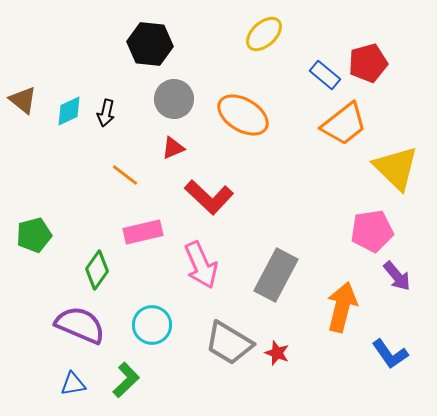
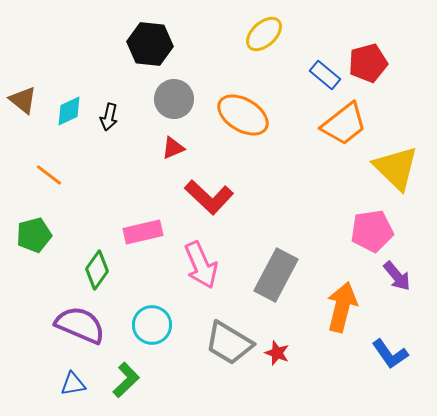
black arrow: moved 3 px right, 4 px down
orange line: moved 76 px left
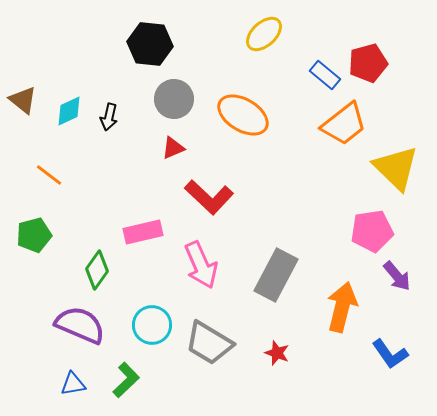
gray trapezoid: moved 20 px left
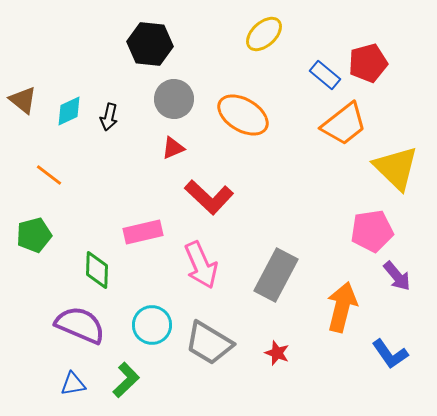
green diamond: rotated 33 degrees counterclockwise
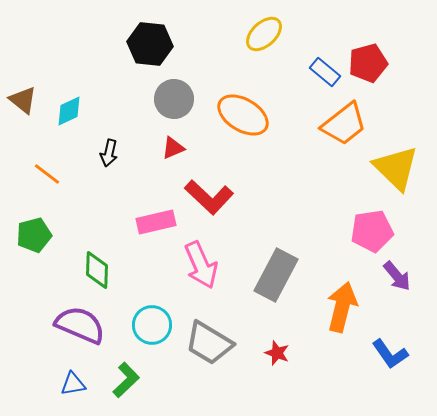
blue rectangle: moved 3 px up
black arrow: moved 36 px down
orange line: moved 2 px left, 1 px up
pink rectangle: moved 13 px right, 10 px up
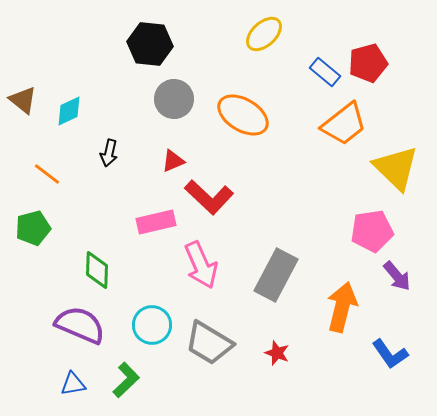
red triangle: moved 13 px down
green pentagon: moved 1 px left, 7 px up
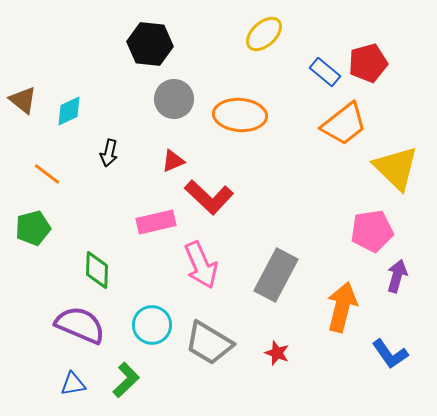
orange ellipse: moved 3 px left; rotated 27 degrees counterclockwise
purple arrow: rotated 124 degrees counterclockwise
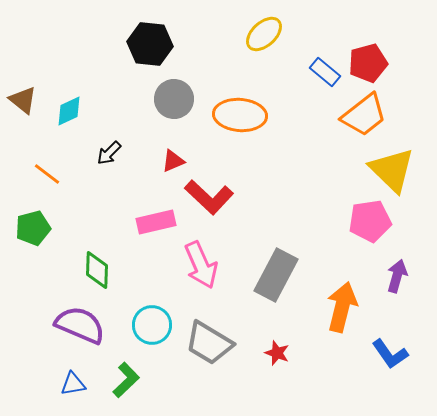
orange trapezoid: moved 20 px right, 9 px up
black arrow: rotated 32 degrees clockwise
yellow triangle: moved 4 px left, 2 px down
pink pentagon: moved 2 px left, 10 px up
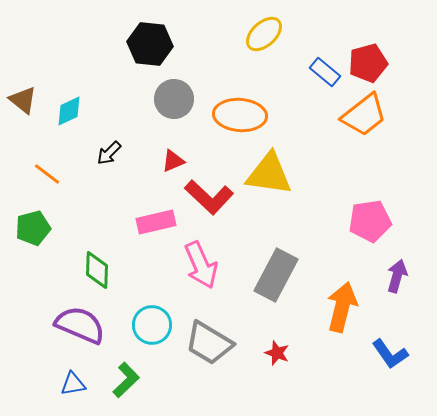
yellow triangle: moved 123 px left, 4 px down; rotated 36 degrees counterclockwise
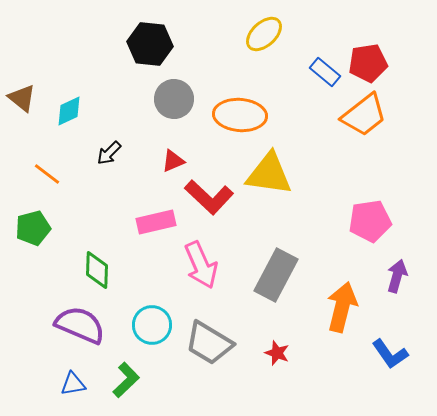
red pentagon: rotated 6 degrees clockwise
brown triangle: moved 1 px left, 2 px up
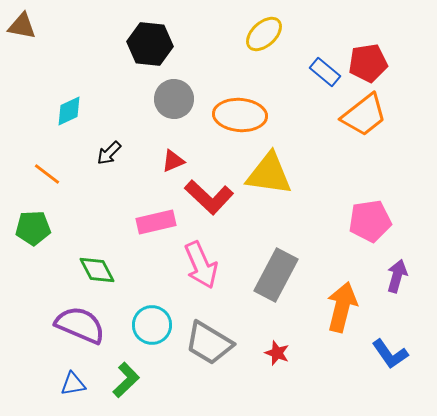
brown triangle: moved 72 px up; rotated 28 degrees counterclockwise
green pentagon: rotated 12 degrees clockwise
green diamond: rotated 30 degrees counterclockwise
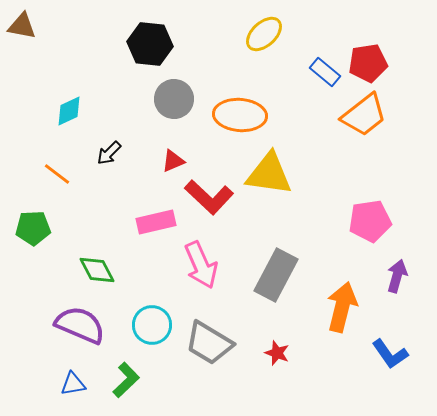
orange line: moved 10 px right
